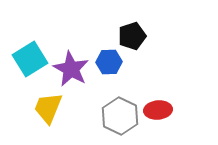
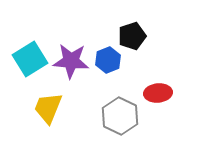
blue hexagon: moved 1 px left, 2 px up; rotated 20 degrees counterclockwise
purple star: moved 8 px up; rotated 24 degrees counterclockwise
red ellipse: moved 17 px up
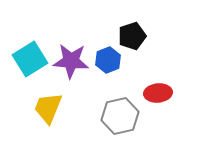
gray hexagon: rotated 21 degrees clockwise
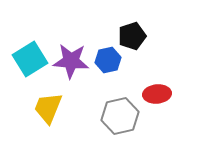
blue hexagon: rotated 10 degrees clockwise
red ellipse: moved 1 px left, 1 px down
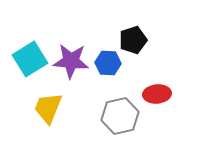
black pentagon: moved 1 px right, 4 px down
blue hexagon: moved 3 px down; rotated 15 degrees clockwise
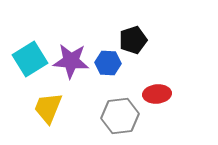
gray hexagon: rotated 6 degrees clockwise
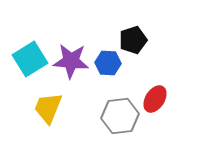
red ellipse: moved 2 px left, 5 px down; rotated 52 degrees counterclockwise
